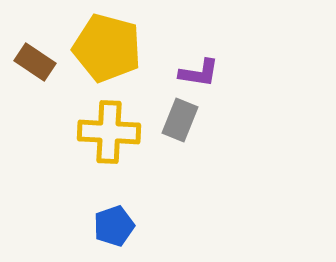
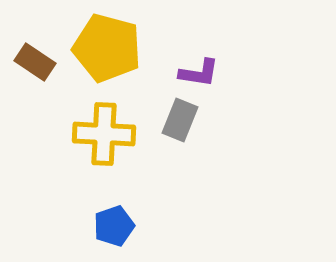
yellow cross: moved 5 px left, 2 px down
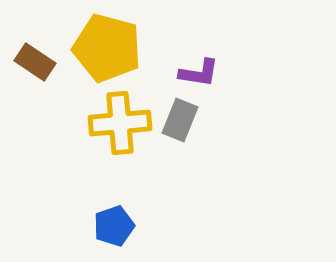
yellow cross: moved 16 px right, 11 px up; rotated 8 degrees counterclockwise
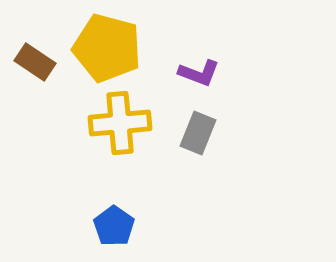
purple L-shape: rotated 12 degrees clockwise
gray rectangle: moved 18 px right, 13 px down
blue pentagon: rotated 18 degrees counterclockwise
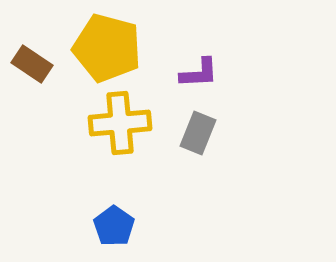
brown rectangle: moved 3 px left, 2 px down
purple L-shape: rotated 24 degrees counterclockwise
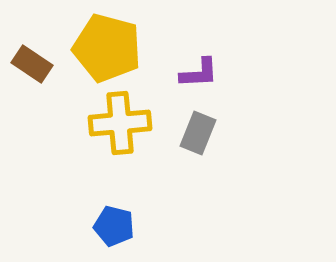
blue pentagon: rotated 21 degrees counterclockwise
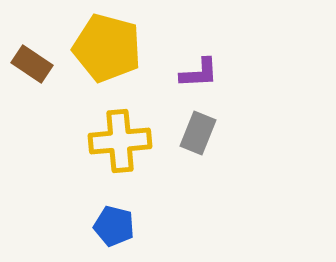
yellow cross: moved 18 px down
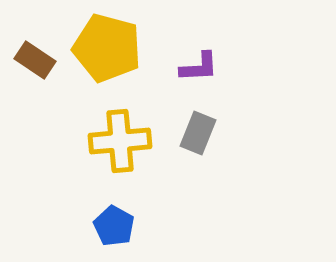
brown rectangle: moved 3 px right, 4 px up
purple L-shape: moved 6 px up
blue pentagon: rotated 15 degrees clockwise
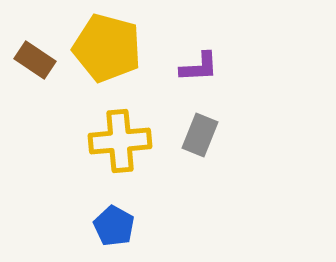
gray rectangle: moved 2 px right, 2 px down
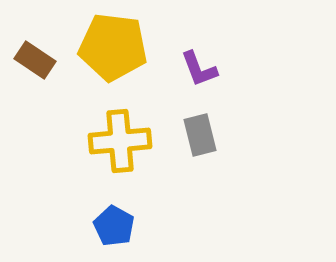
yellow pentagon: moved 6 px right, 1 px up; rotated 8 degrees counterclockwise
purple L-shape: moved 2 px down; rotated 72 degrees clockwise
gray rectangle: rotated 36 degrees counterclockwise
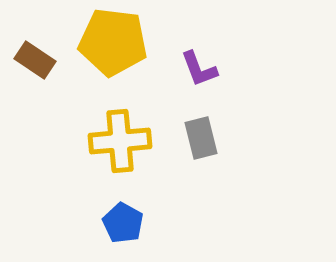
yellow pentagon: moved 5 px up
gray rectangle: moved 1 px right, 3 px down
blue pentagon: moved 9 px right, 3 px up
